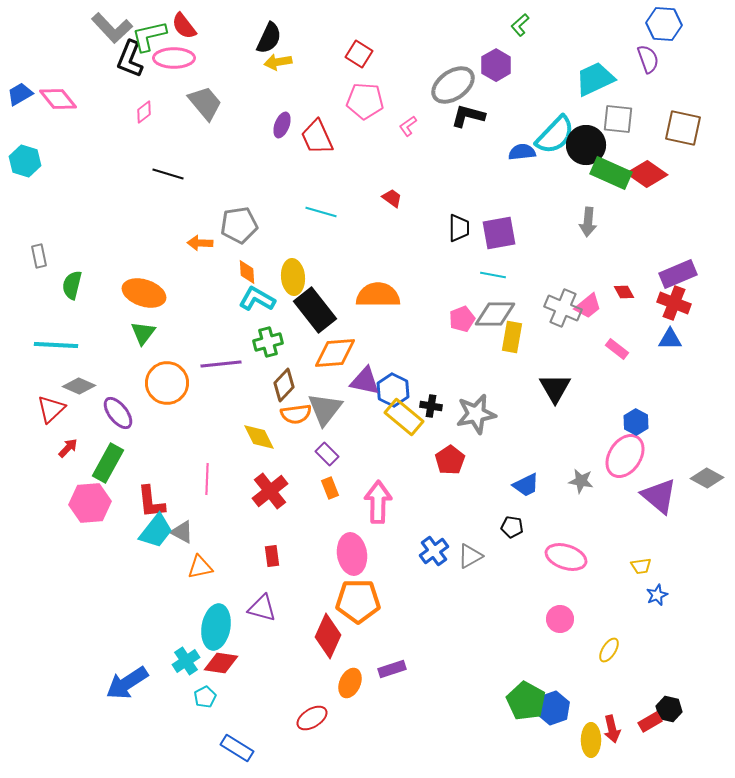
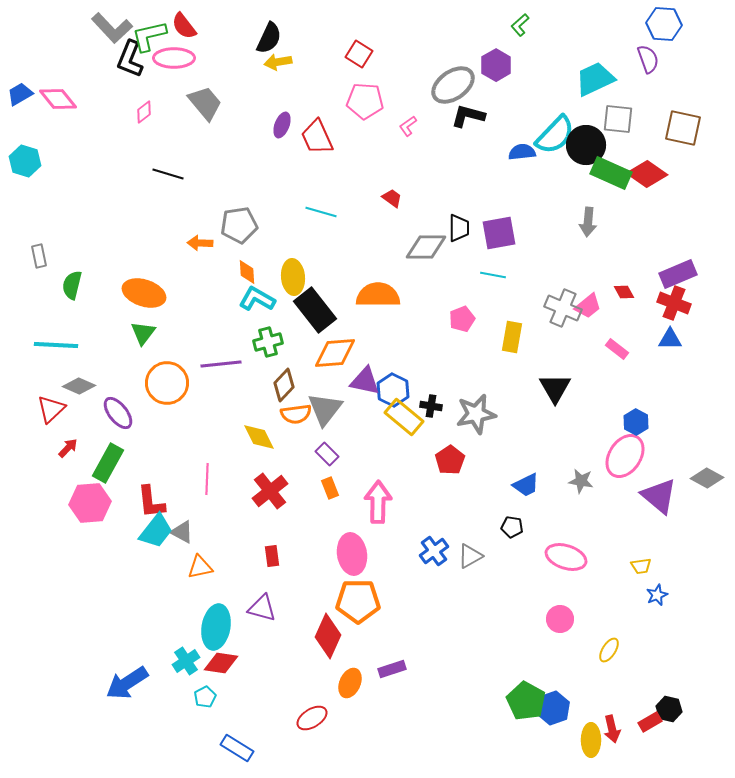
gray diamond at (495, 314): moved 69 px left, 67 px up
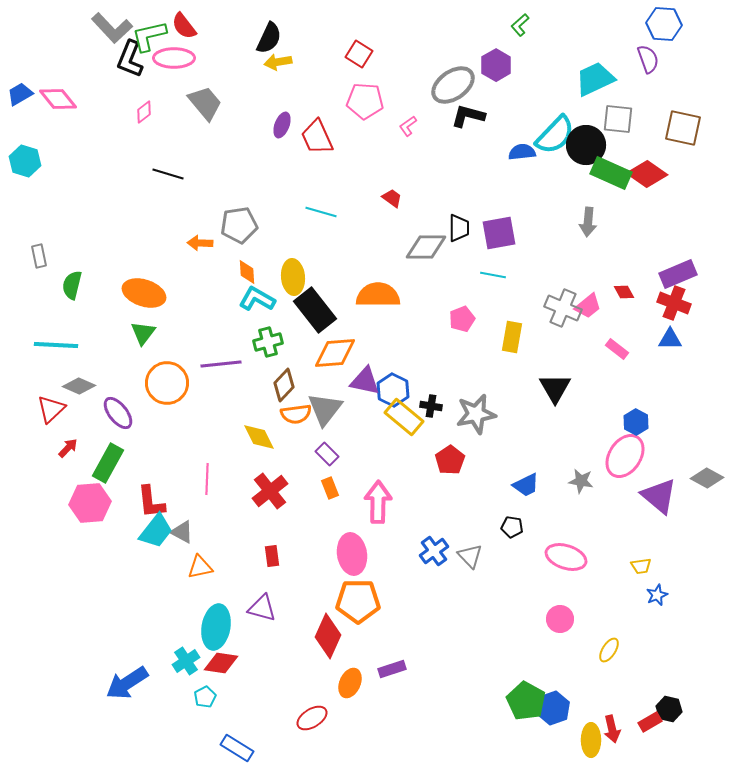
gray triangle at (470, 556): rotated 44 degrees counterclockwise
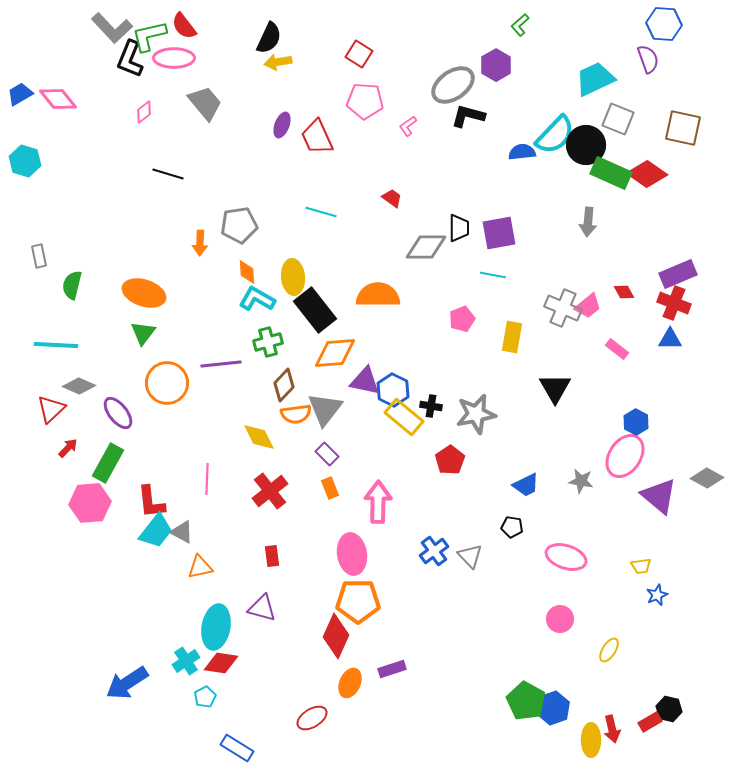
gray square at (618, 119): rotated 16 degrees clockwise
orange arrow at (200, 243): rotated 90 degrees counterclockwise
red diamond at (328, 636): moved 8 px right
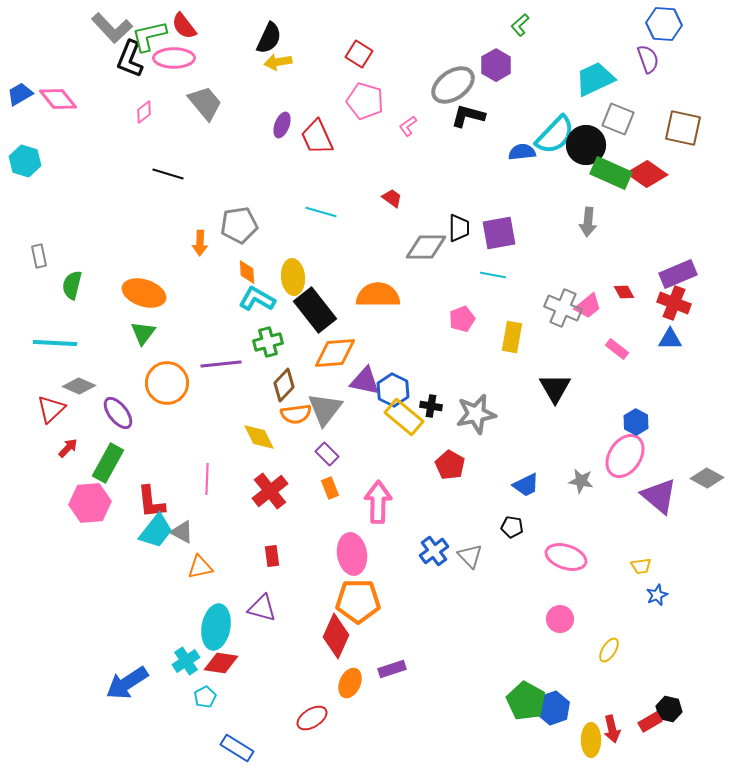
pink pentagon at (365, 101): rotated 12 degrees clockwise
cyan line at (56, 345): moved 1 px left, 2 px up
red pentagon at (450, 460): moved 5 px down; rotated 8 degrees counterclockwise
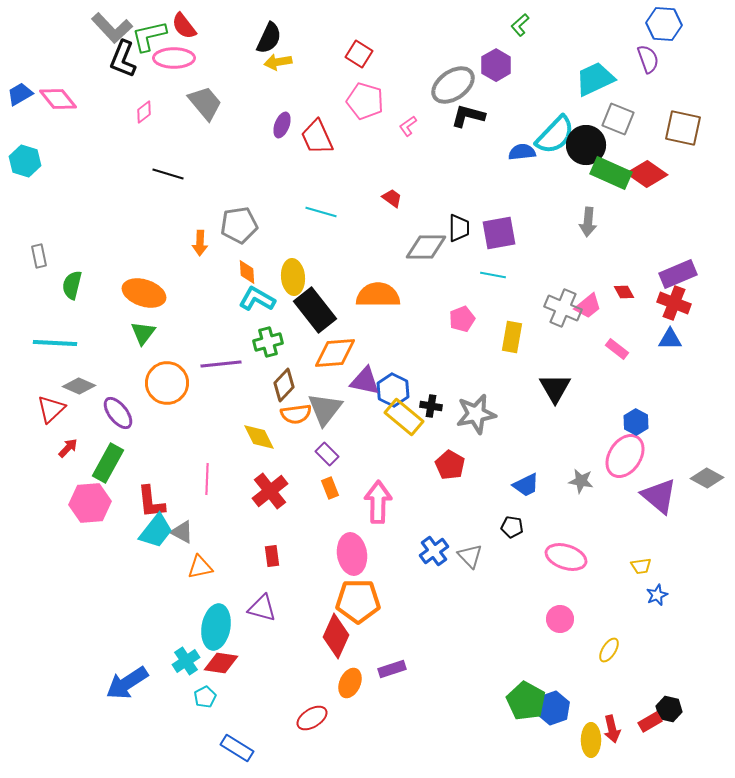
black L-shape at (130, 59): moved 7 px left
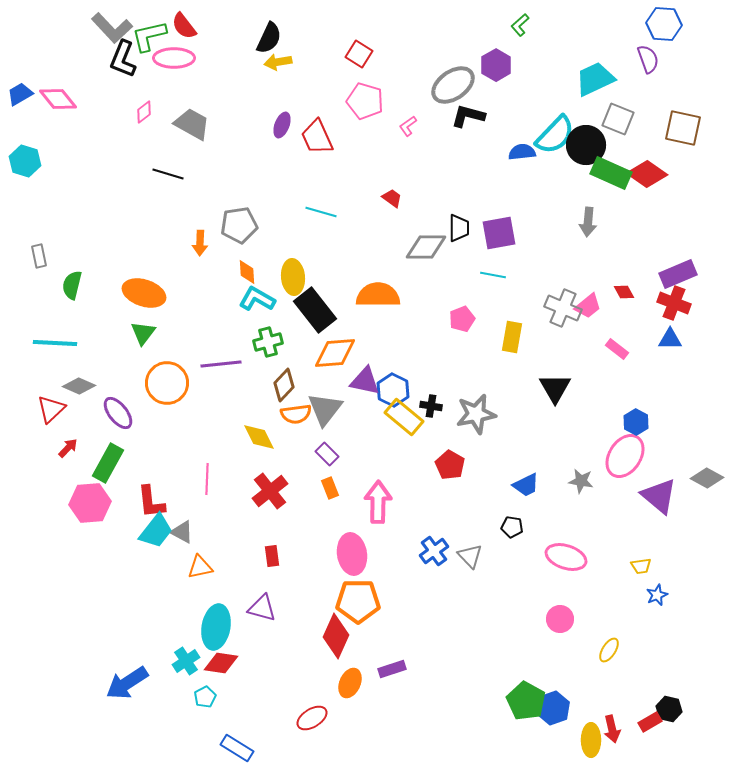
gray trapezoid at (205, 103): moved 13 px left, 21 px down; rotated 21 degrees counterclockwise
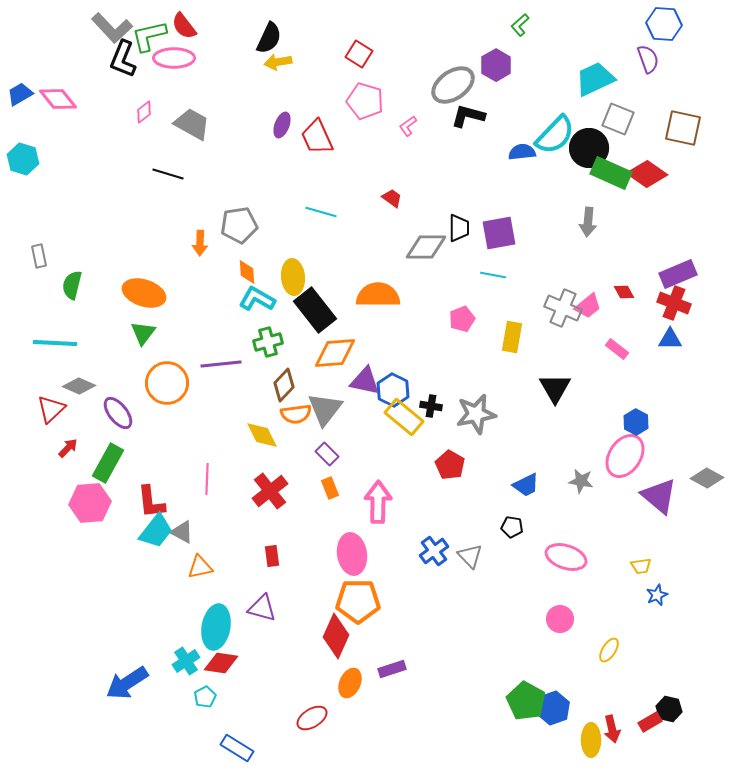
black circle at (586, 145): moved 3 px right, 3 px down
cyan hexagon at (25, 161): moved 2 px left, 2 px up
yellow diamond at (259, 437): moved 3 px right, 2 px up
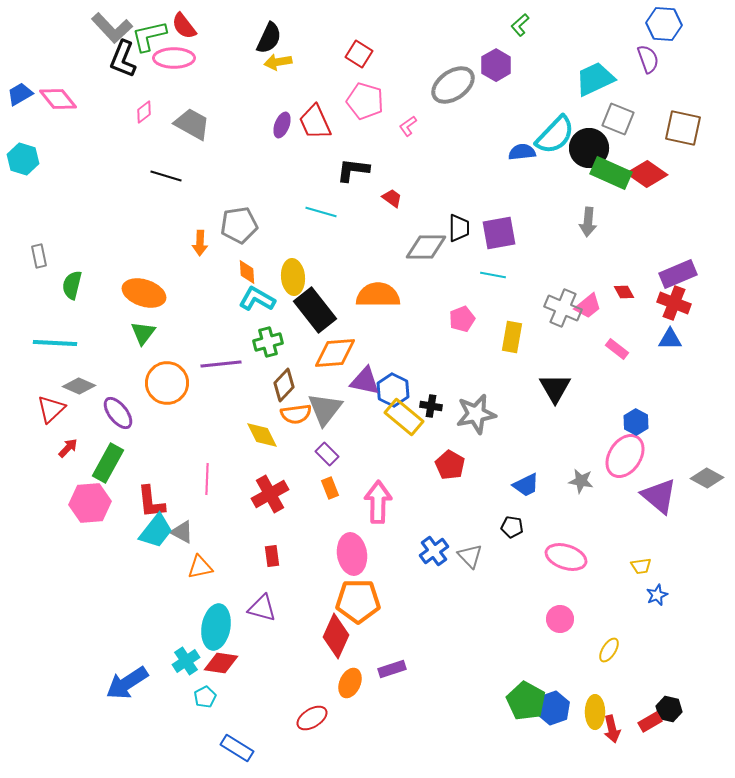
black L-shape at (468, 116): moved 115 px left, 54 px down; rotated 8 degrees counterclockwise
red trapezoid at (317, 137): moved 2 px left, 15 px up
black line at (168, 174): moved 2 px left, 2 px down
red cross at (270, 491): moved 3 px down; rotated 9 degrees clockwise
yellow ellipse at (591, 740): moved 4 px right, 28 px up
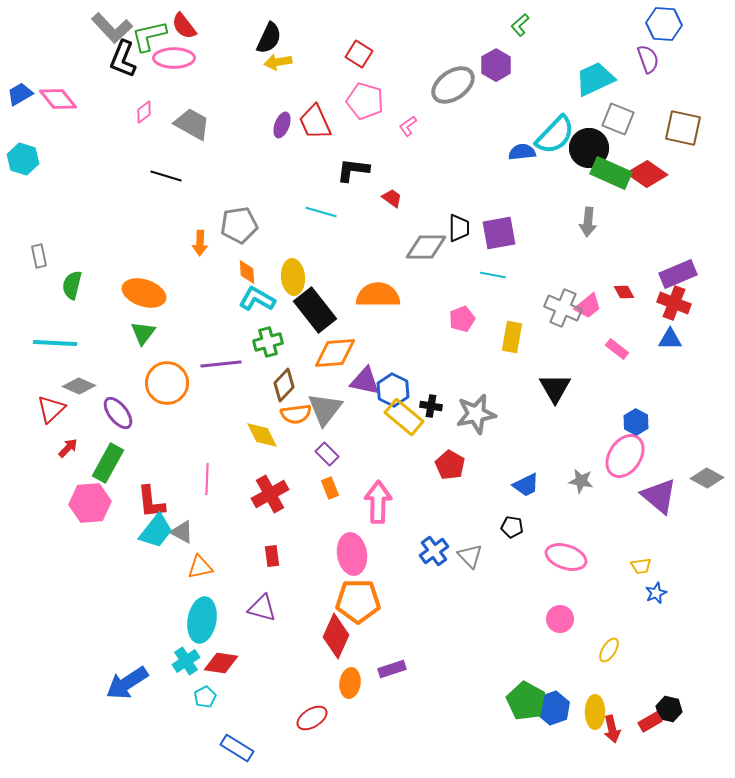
blue star at (657, 595): moved 1 px left, 2 px up
cyan ellipse at (216, 627): moved 14 px left, 7 px up
orange ellipse at (350, 683): rotated 16 degrees counterclockwise
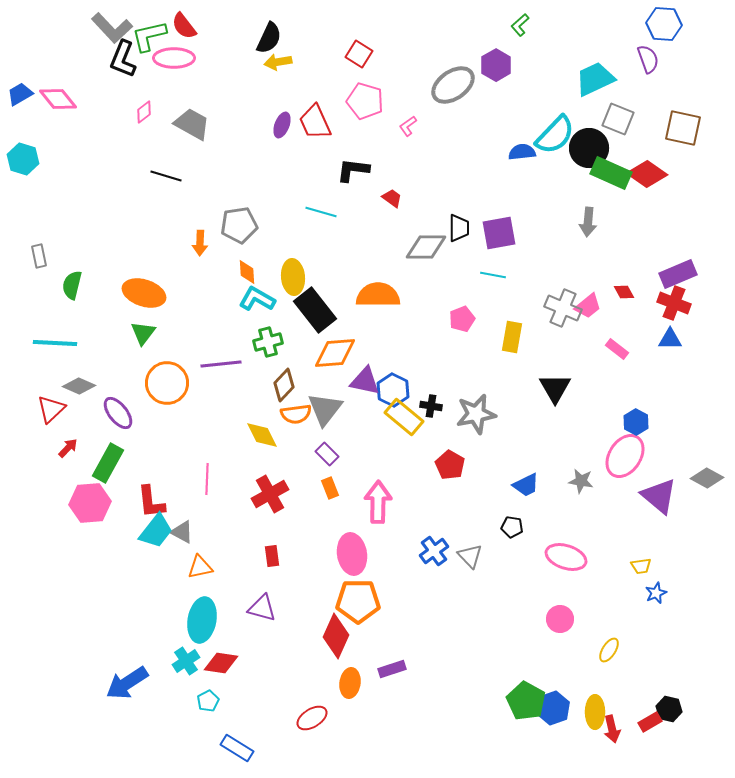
cyan pentagon at (205, 697): moved 3 px right, 4 px down
